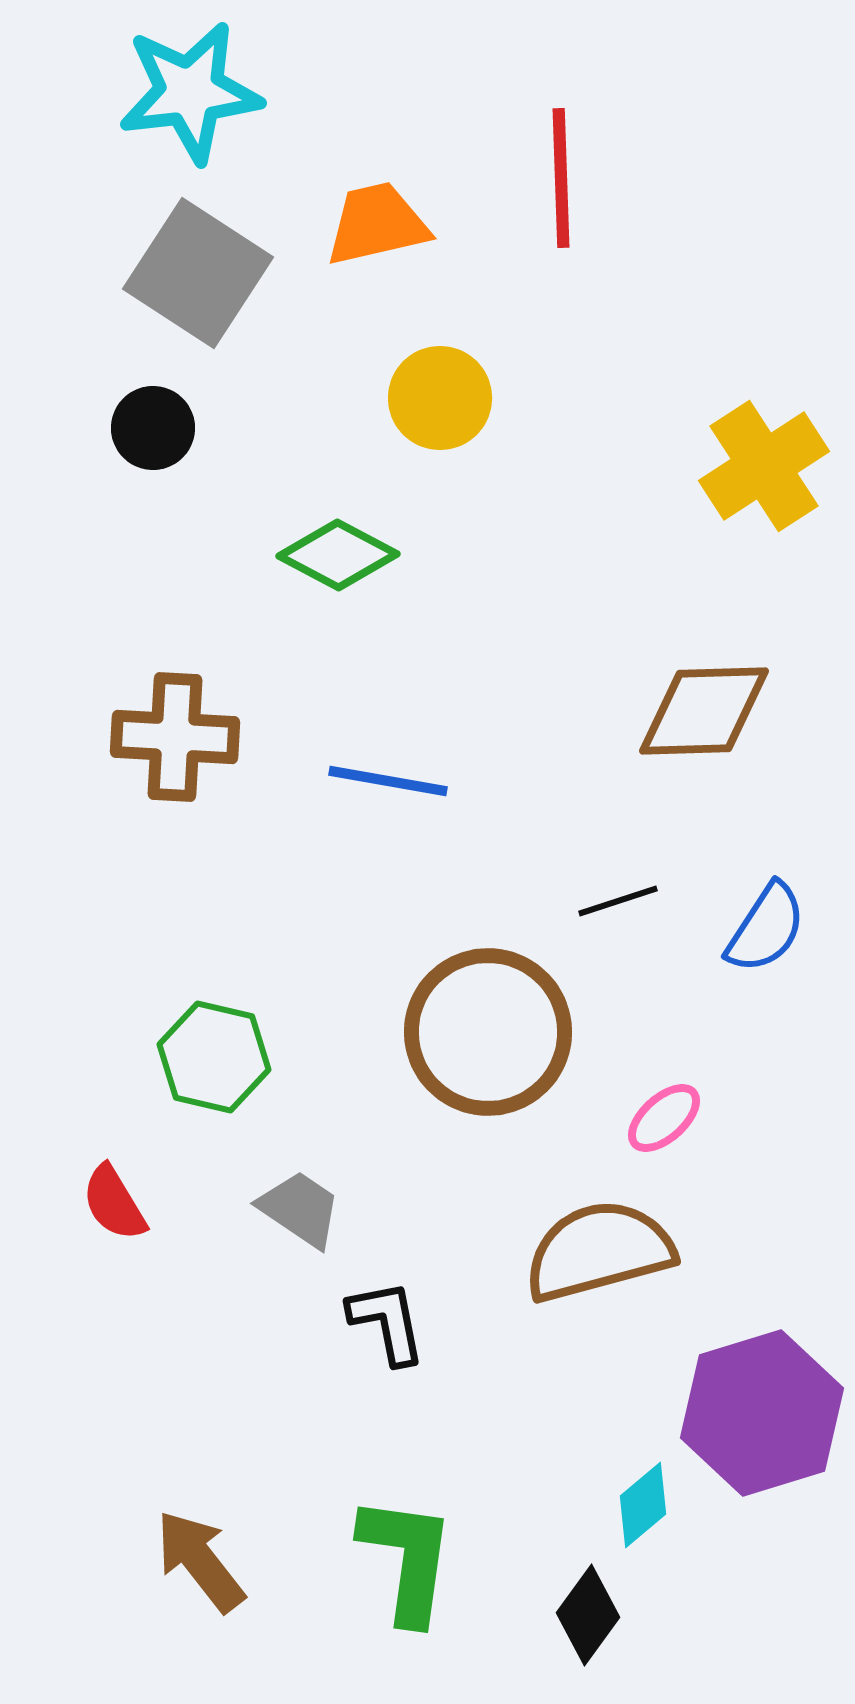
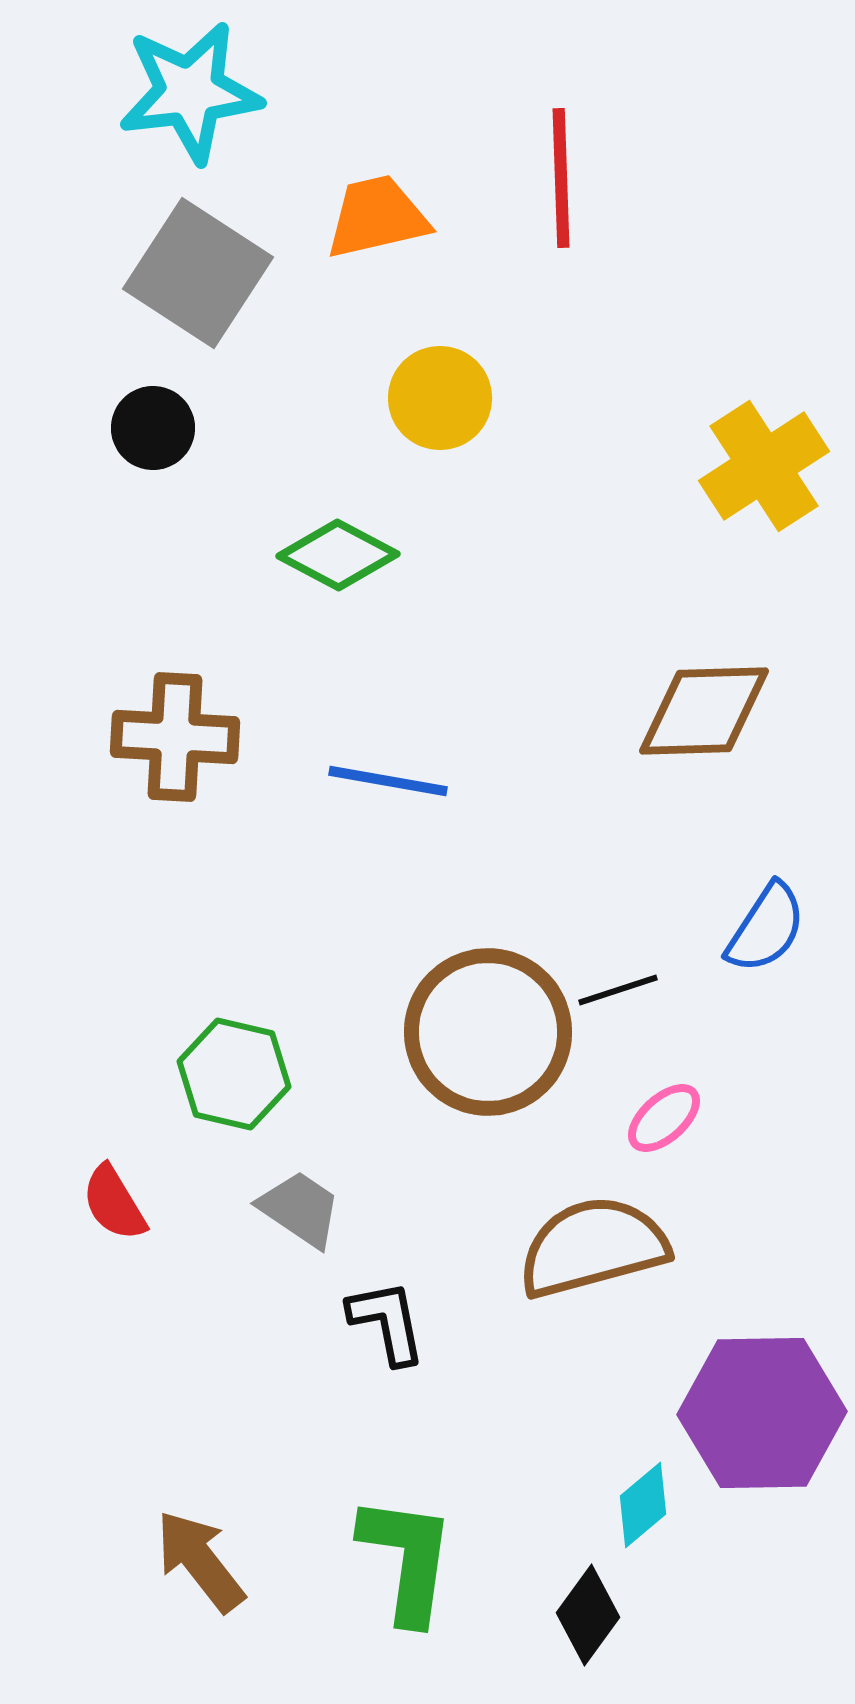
orange trapezoid: moved 7 px up
black line: moved 89 px down
green hexagon: moved 20 px right, 17 px down
brown semicircle: moved 6 px left, 4 px up
purple hexagon: rotated 16 degrees clockwise
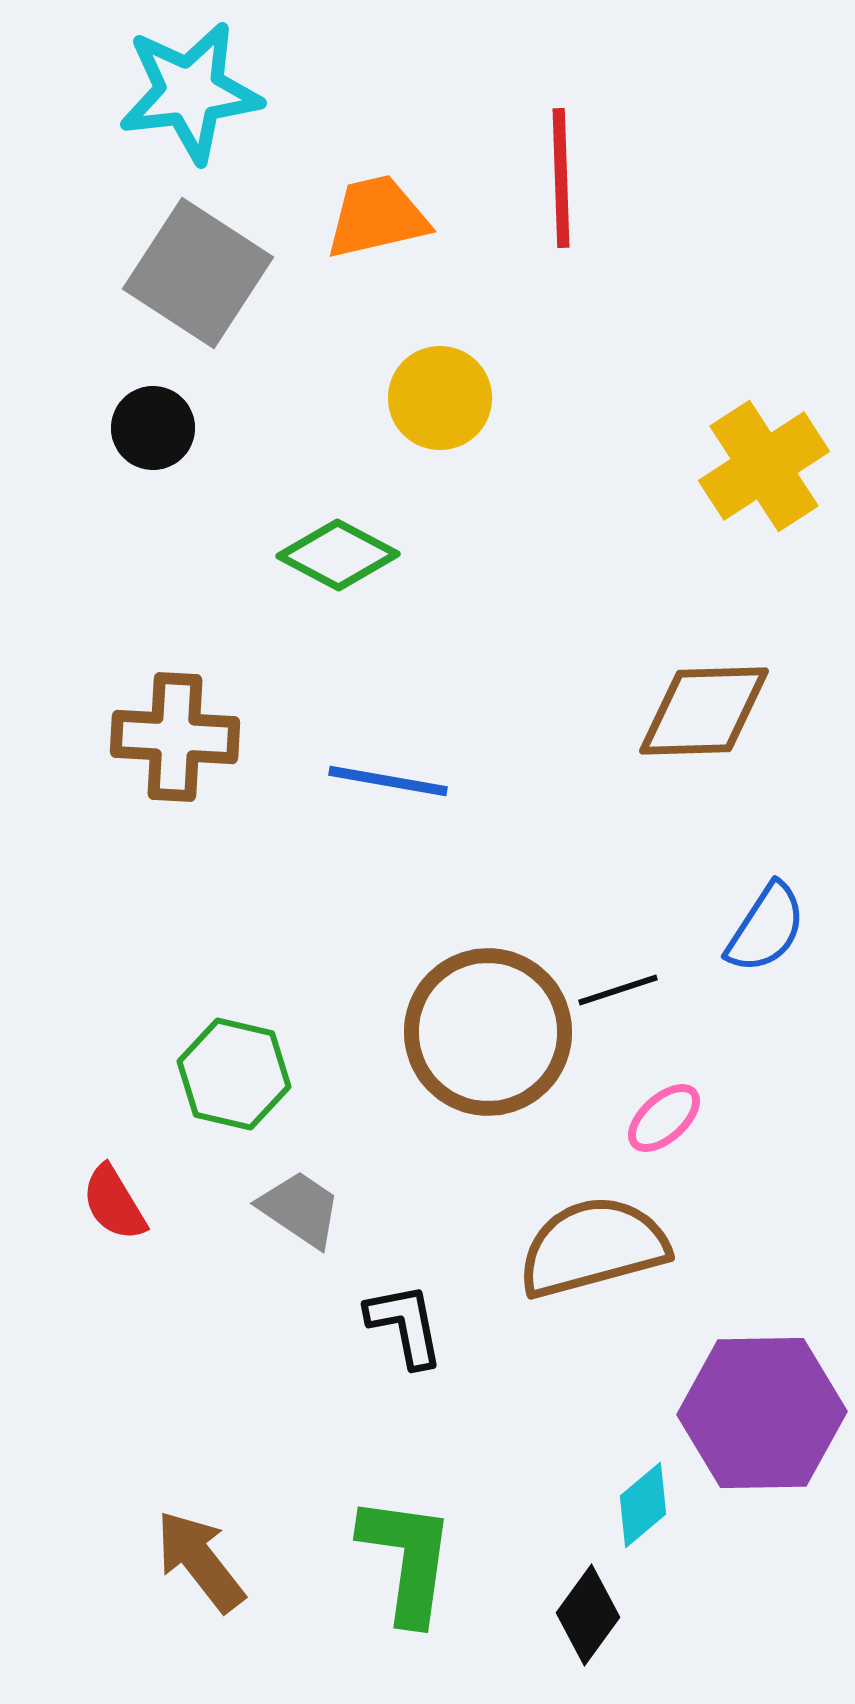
black L-shape: moved 18 px right, 3 px down
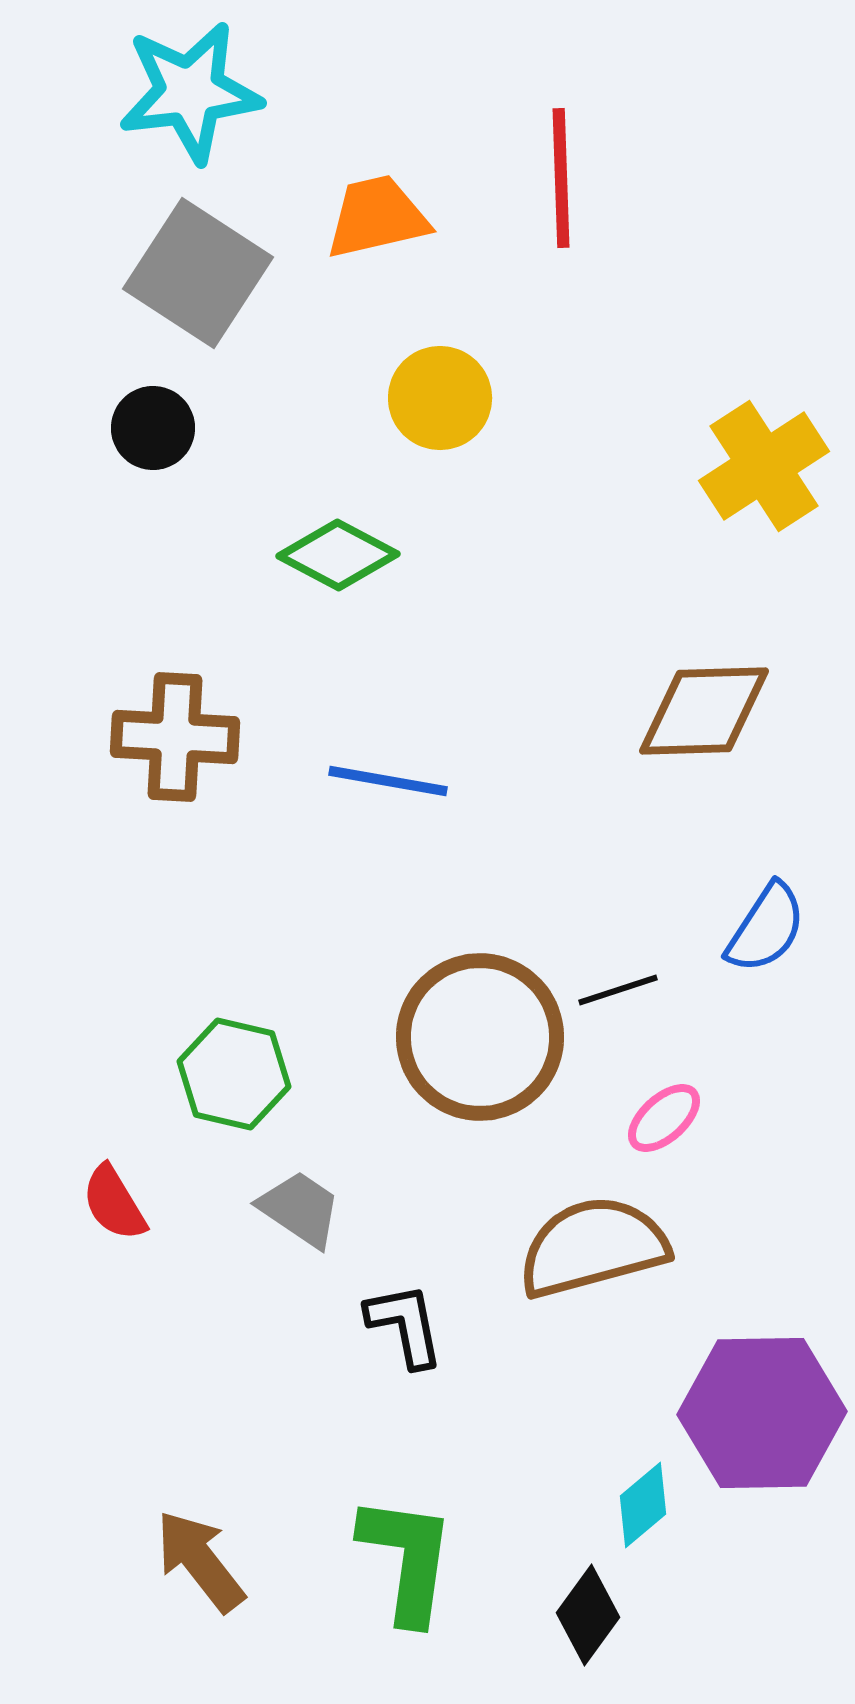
brown circle: moved 8 px left, 5 px down
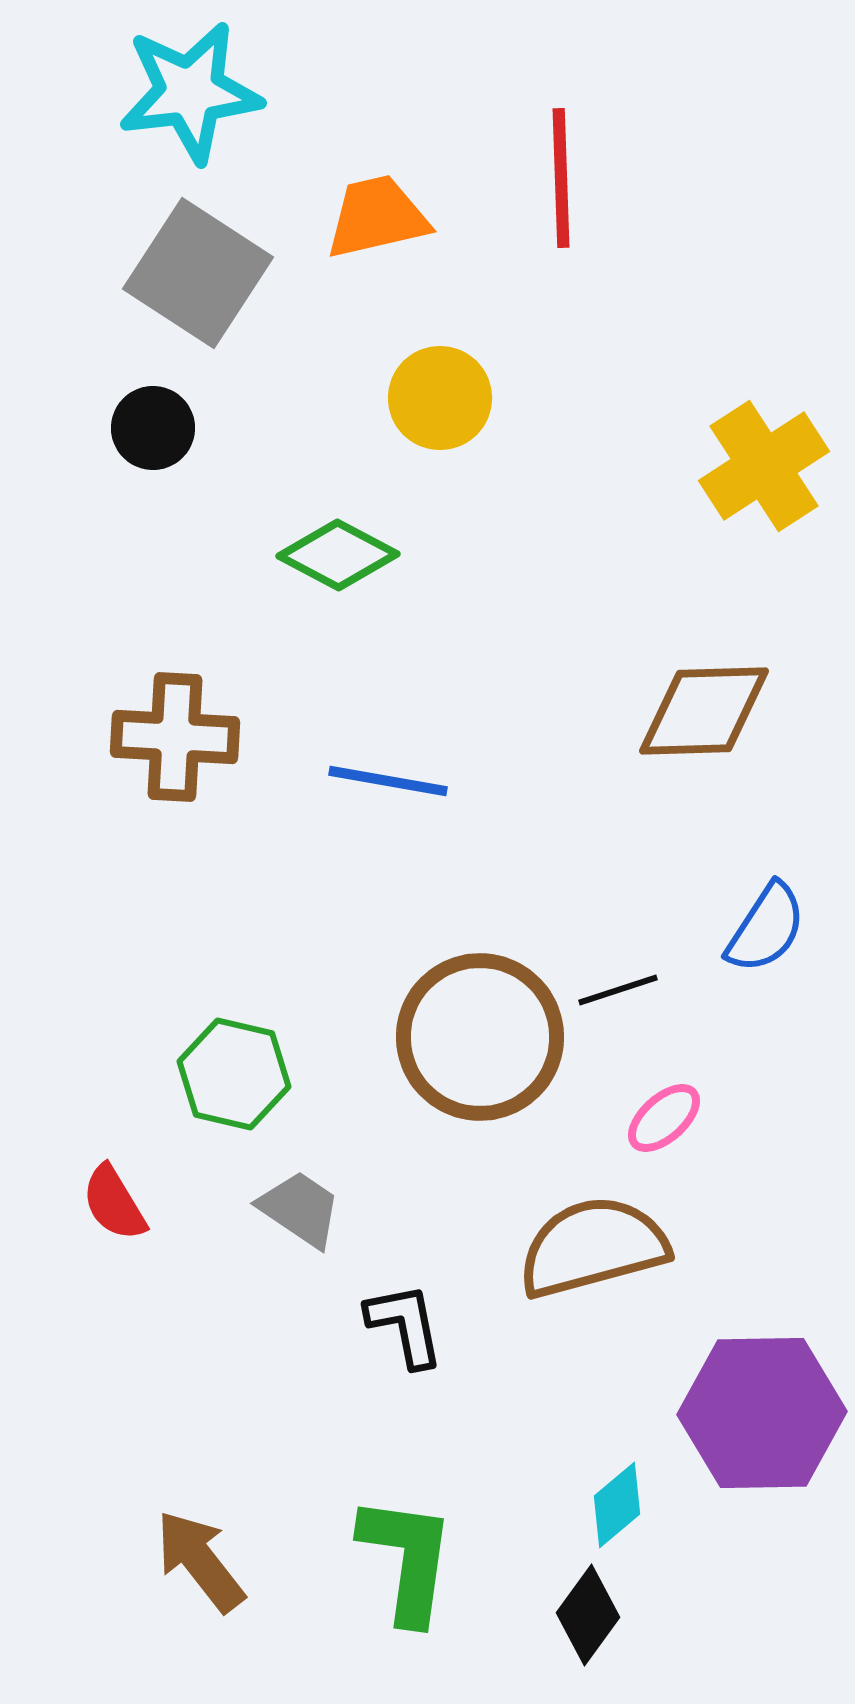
cyan diamond: moved 26 px left
